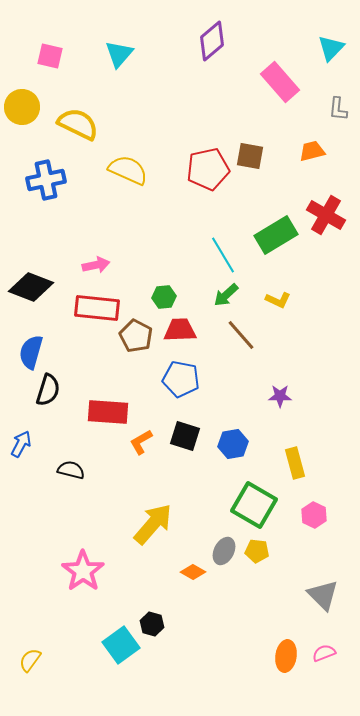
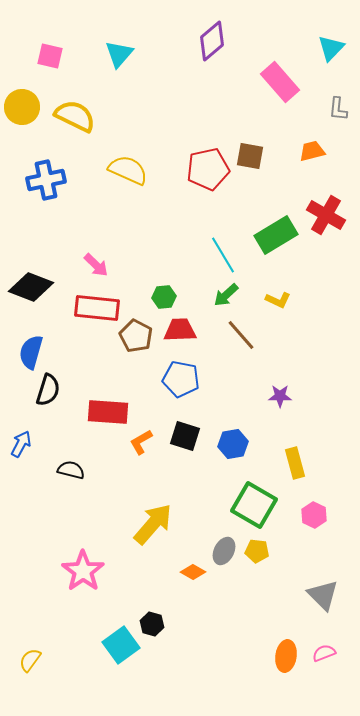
yellow semicircle at (78, 124): moved 3 px left, 8 px up
pink arrow at (96, 265): rotated 56 degrees clockwise
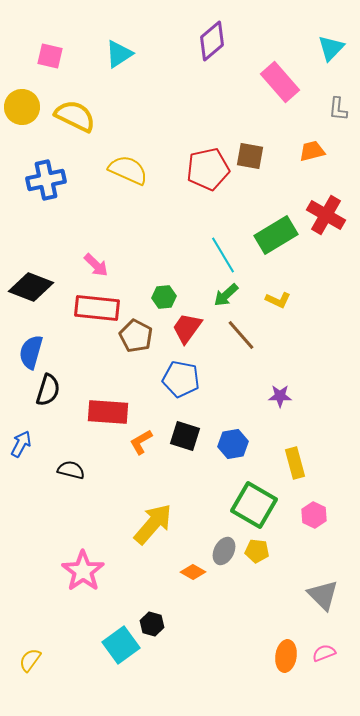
cyan triangle at (119, 54): rotated 16 degrees clockwise
red trapezoid at (180, 330): moved 7 px right, 2 px up; rotated 52 degrees counterclockwise
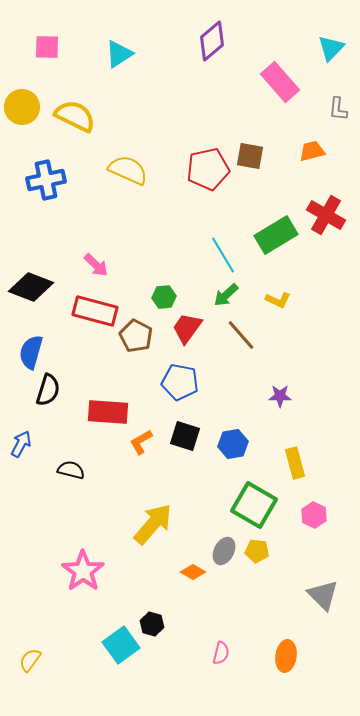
pink square at (50, 56): moved 3 px left, 9 px up; rotated 12 degrees counterclockwise
red rectangle at (97, 308): moved 2 px left, 3 px down; rotated 9 degrees clockwise
blue pentagon at (181, 379): moved 1 px left, 3 px down
pink semicircle at (324, 653): moved 103 px left; rotated 125 degrees clockwise
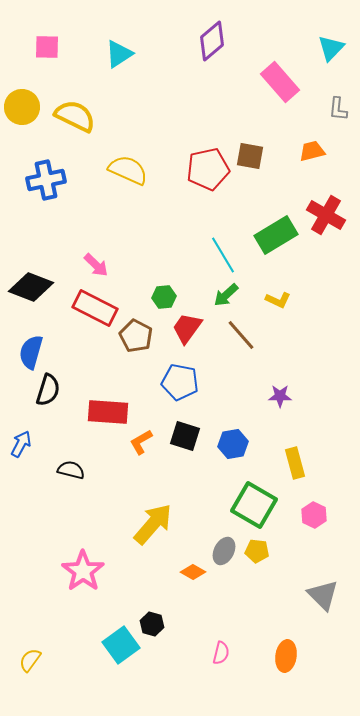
red rectangle at (95, 311): moved 3 px up; rotated 12 degrees clockwise
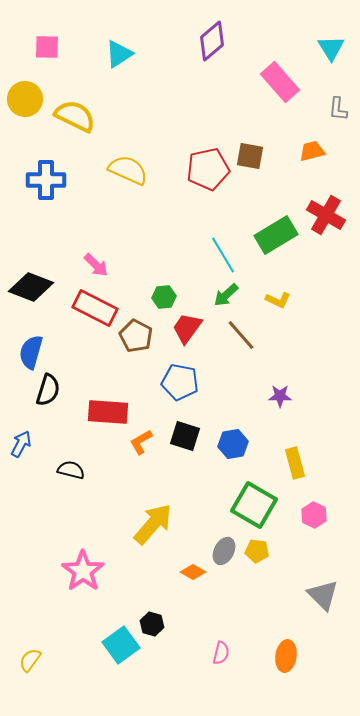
cyan triangle at (331, 48): rotated 16 degrees counterclockwise
yellow circle at (22, 107): moved 3 px right, 8 px up
blue cross at (46, 180): rotated 12 degrees clockwise
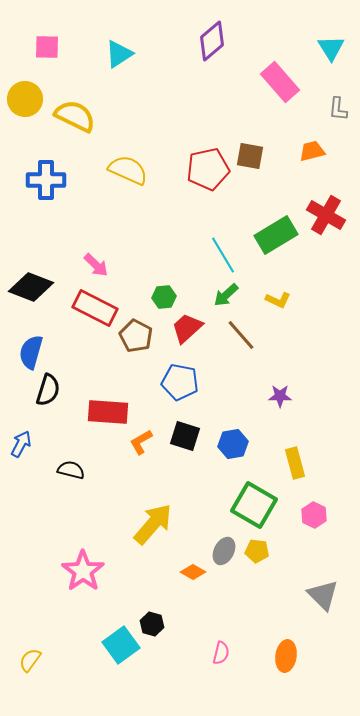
red trapezoid at (187, 328): rotated 12 degrees clockwise
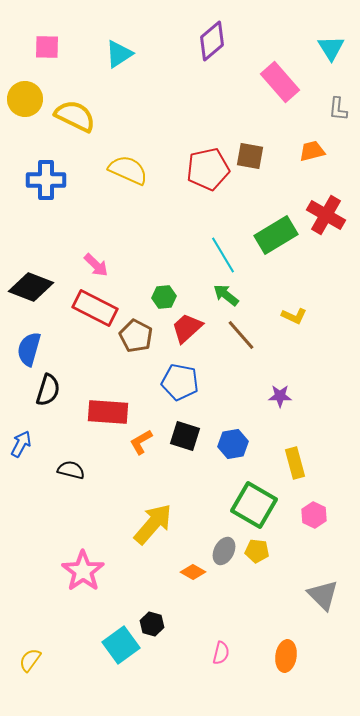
green arrow at (226, 295): rotated 80 degrees clockwise
yellow L-shape at (278, 300): moved 16 px right, 16 px down
blue semicircle at (31, 352): moved 2 px left, 3 px up
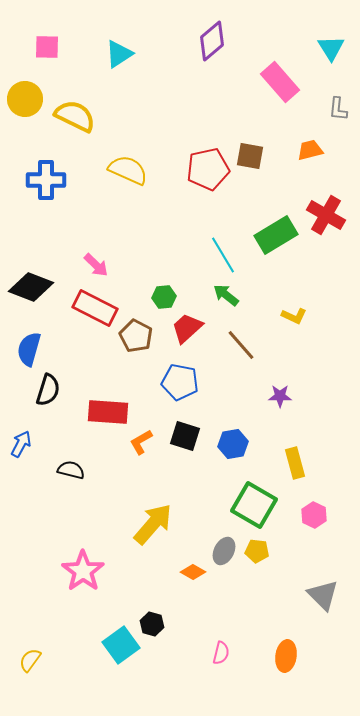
orange trapezoid at (312, 151): moved 2 px left, 1 px up
brown line at (241, 335): moved 10 px down
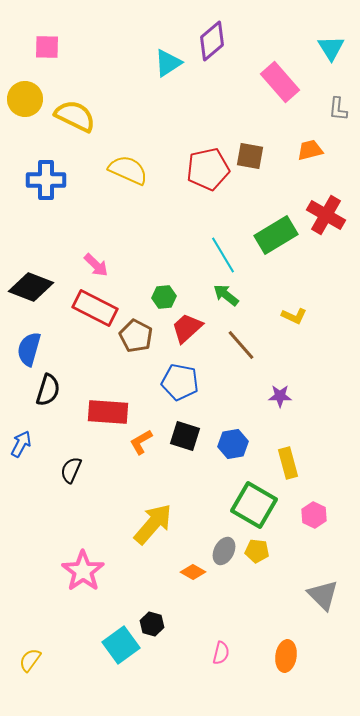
cyan triangle at (119, 54): moved 49 px right, 9 px down
yellow rectangle at (295, 463): moved 7 px left
black semicircle at (71, 470): rotated 80 degrees counterclockwise
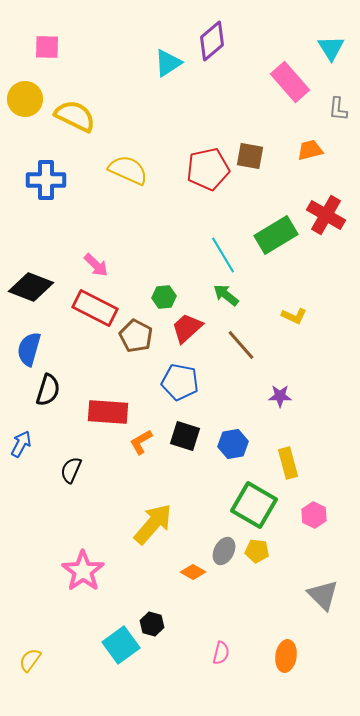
pink rectangle at (280, 82): moved 10 px right
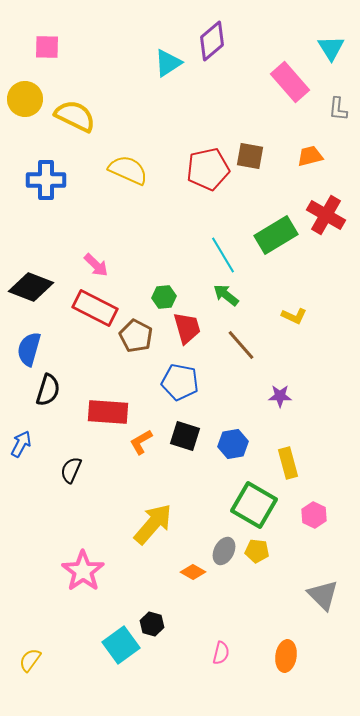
orange trapezoid at (310, 150): moved 6 px down
red trapezoid at (187, 328): rotated 116 degrees clockwise
